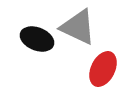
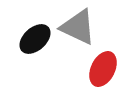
black ellipse: moved 2 px left; rotated 64 degrees counterclockwise
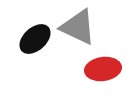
red ellipse: rotated 56 degrees clockwise
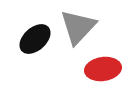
gray triangle: rotated 48 degrees clockwise
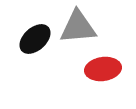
gray triangle: rotated 42 degrees clockwise
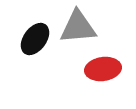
black ellipse: rotated 12 degrees counterclockwise
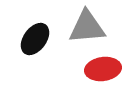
gray triangle: moved 9 px right
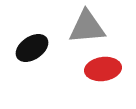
black ellipse: moved 3 px left, 9 px down; rotated 20 degrees clockwise
